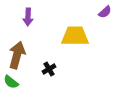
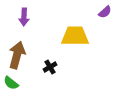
purple arrow: moved 4 px left
black cross: moved 1 px right, 2 px up
green semicircle: moved 1 px down
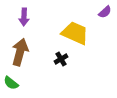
yellow trapezoid: moved 3 px up; rotated 24 degrees clockwise
brown arrow: moved 3 px right, 3 px up
black cross: moved 11 px right, 8 px up
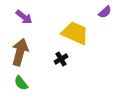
purple arrow: rotated 54 degrees counterclockwise
green semicircle: moved 10 px right; rotated 14 degrees clockwise
